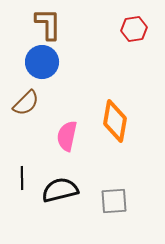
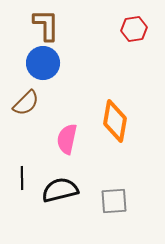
brown L-shape: moved 2 px left, 1 px down
blue circle: moved 1 px right, 1 px down
pink semicircle: moved 3 px down
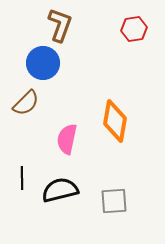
brown L-shape: moved 14 px right; rotated 20 degrees clockwise
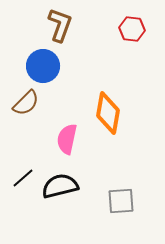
red hexagon: moved 2 px left; rotated 15 degrees clockwise
blue circle: moved 3 px down
orange diamond: moved 7 px left, 8 px up
black line: moved 1 px right; rotated 50 degrees clockwise
black semicircle: moved 4 px up
gray square: moved 7 px right
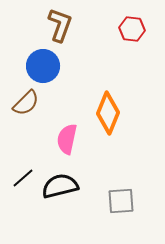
orange diamond: rotated 12 degrees clockwise
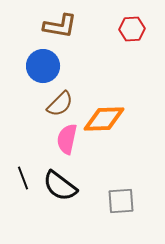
brown L-shape: moved 1 px down; rotated 80 degrees clockwise
red hexagon: rotated 10 degrees counterclockwise
brown semicircle: moved 34 px right, 1 px down
orange diamond: moved 4 px left, 6 px down; rotated 66 degrees clockwise
black line: rotated 70 degrees counterclockwise
black semicircle: rotated 129 degrees counterclockwise
